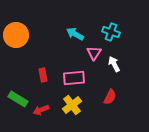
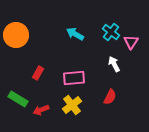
cyan cross: rotated 18 degrees clockwise
pink triangle: moved 37 px right, 11 px up
red rectangle: moved 5 px left, 2 px up; rotated 40 degrees clockwise
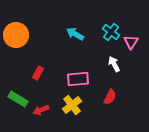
pink rectangle: moved 4 px right, 1 px down
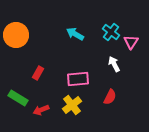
green rectangle: moved 1 px up
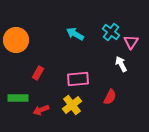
orange circle: moved 5 px down
white arrow: moved 7 px right
green rectangle: rotated 30 degrees counterclockwise
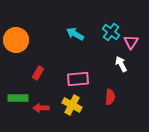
red semicircle: rotated 21 degrees counterclockwise
yellow cross: rotated 24 degrees counterclockwise
red arrow: moved 2 px up; rotated 21 degrees clockwise
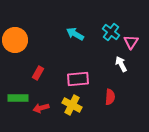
orange circle: moved 1 px left
red arrow: rotated 14 degrees counterclockwise
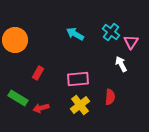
green rectangle: rotated 30 degrees clockwise
yellow cross: moved 8 px right; rotated 24 degrees clockwise
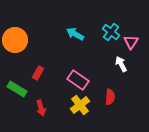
pink rectangle: moved 1 px down; rotated 40 degrees clockwise
green rectangle: moved 1 px left, 9 px up
red arrow: rotated 91 degrees counterclockwise
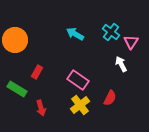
red rectangle: moved 1 px left, 1 px up
red semicircle: moved 1 px down; rotated 21 degrees clockwise
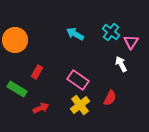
red arrow: rotated 98 degrees counterclockwise
